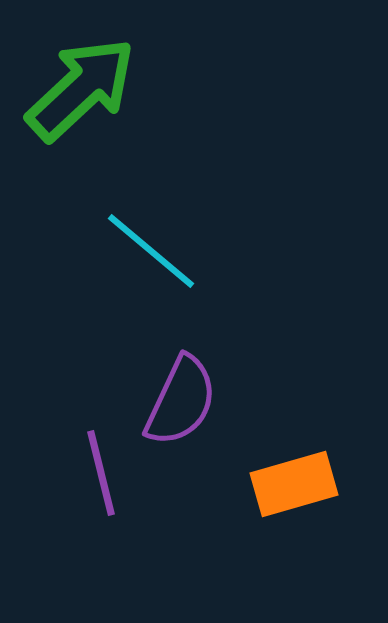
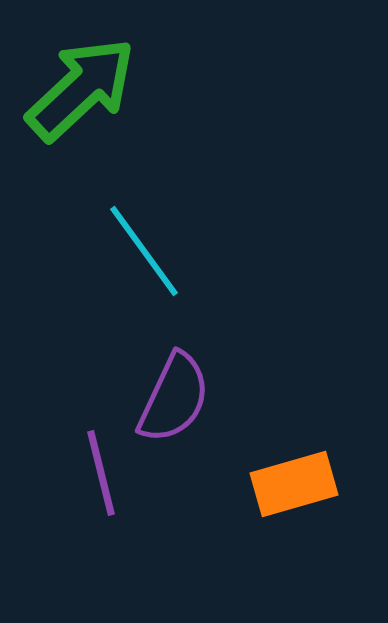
cyan line: moved 7 px left; rotated 14 degrees clockwise
purple semicircle: moved 7 px left, 3 px up
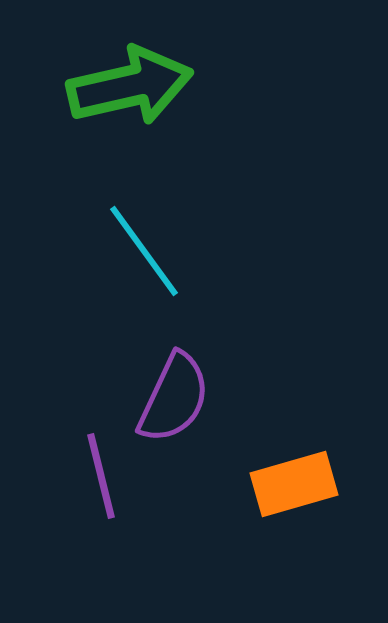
green arrow: moved 49 px right, 3 px up; rotated 30 degrees clockwise
purple line: moved 3 px down
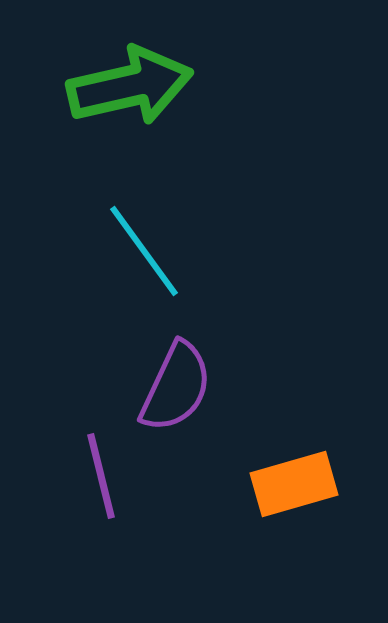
purple semicircle: moved 2 px right, 11 px up
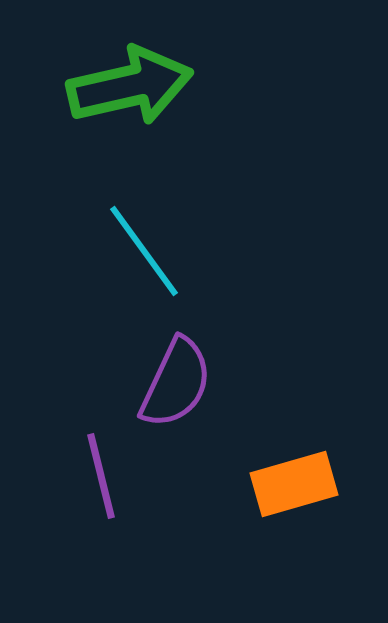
purple semicircle: moved 4 px up
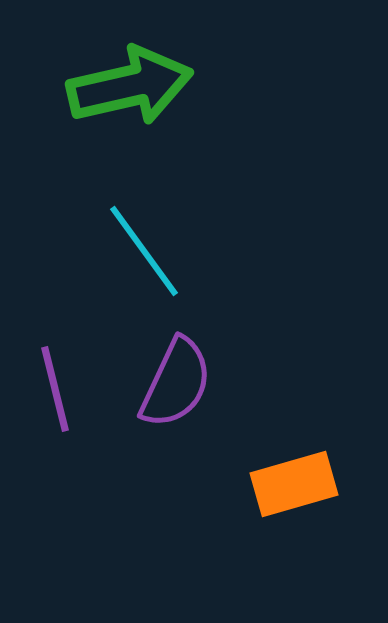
purple line: moved 46 px left, 87 px up
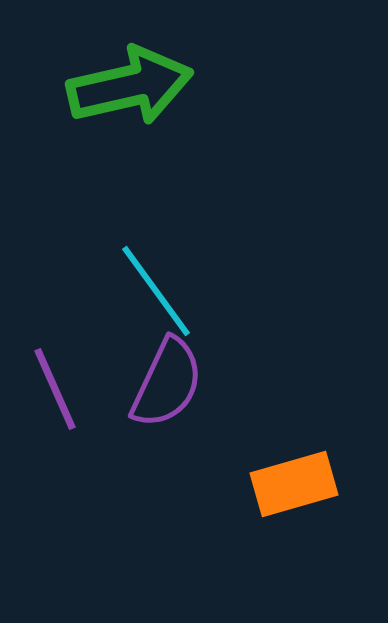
cyan line: moved 12 px right, 40 px down
purple semicircle: moved 9 px left
purple line: rotated 10 degrees counterclockwise
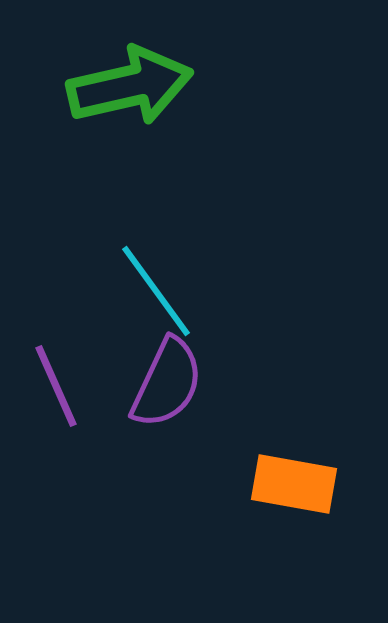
purple line: moved 1 px right, 3 px up
orange rectangle: rotated 26 degrees clockwise
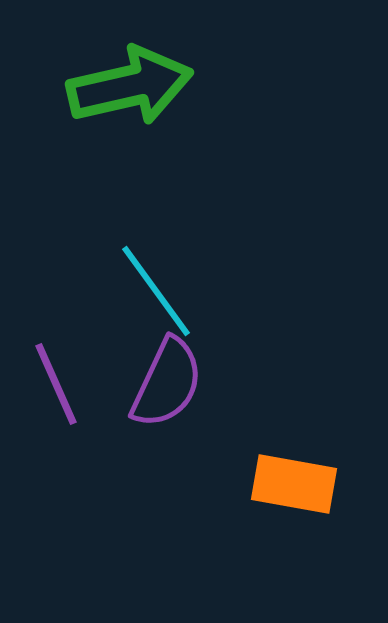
purple line: moved 2 px up
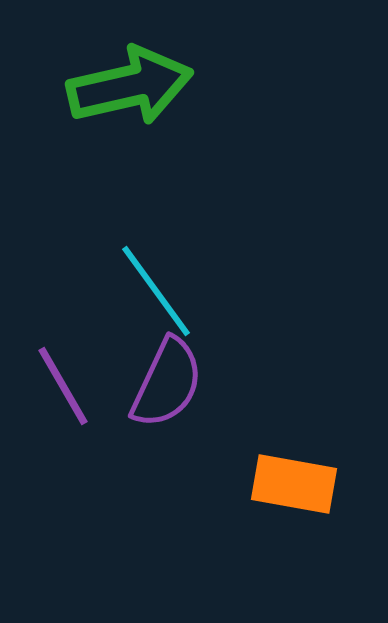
purple line: moved 7 px right, 2 px down; rotated 6 degrees counterclockwise
